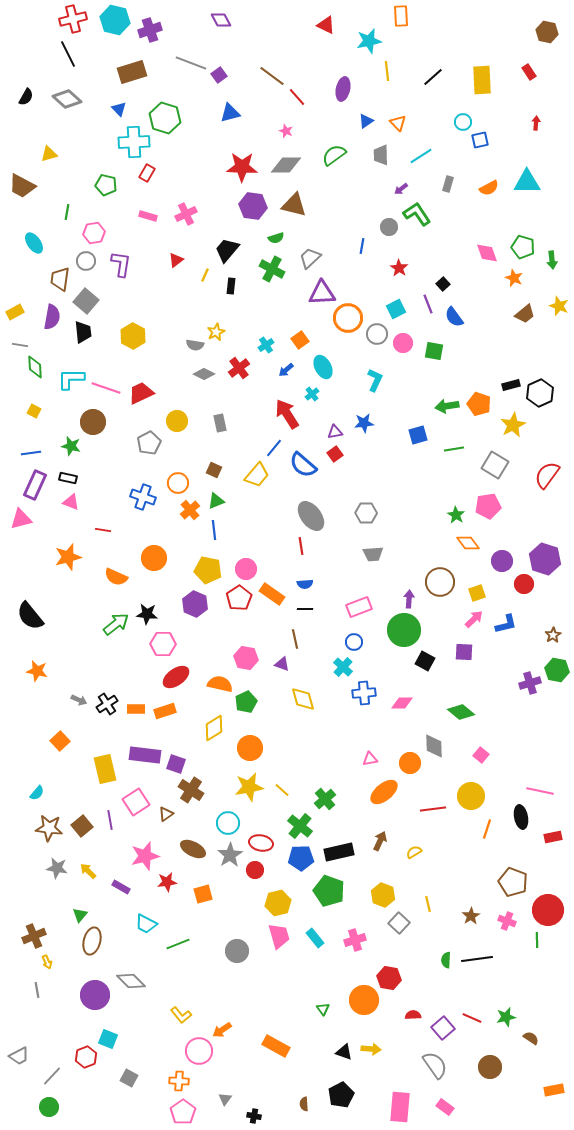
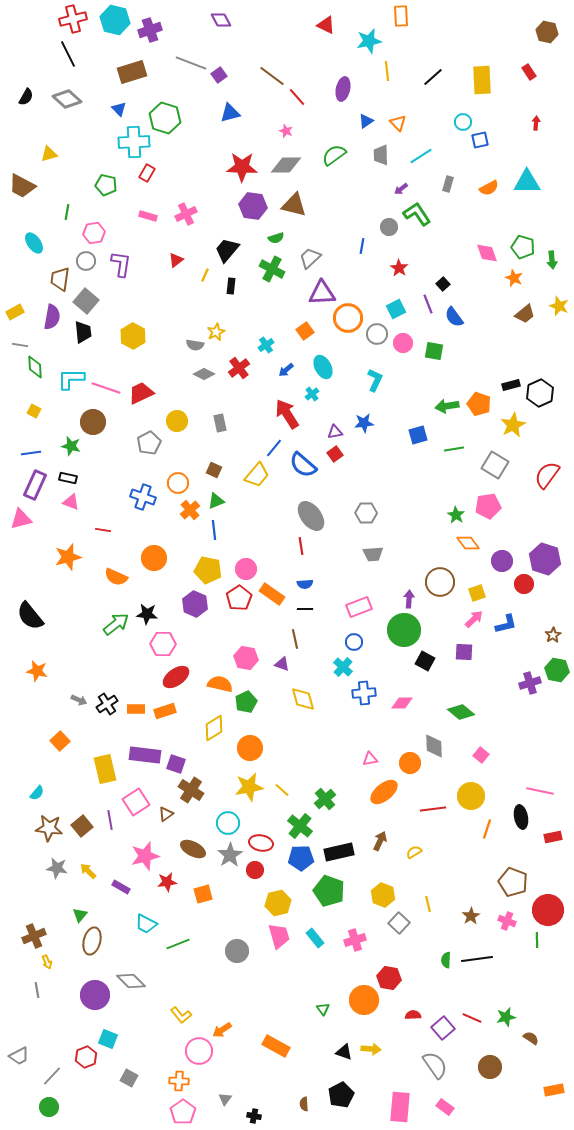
orange square at (300, 340): moved 5 px right, 9 px up
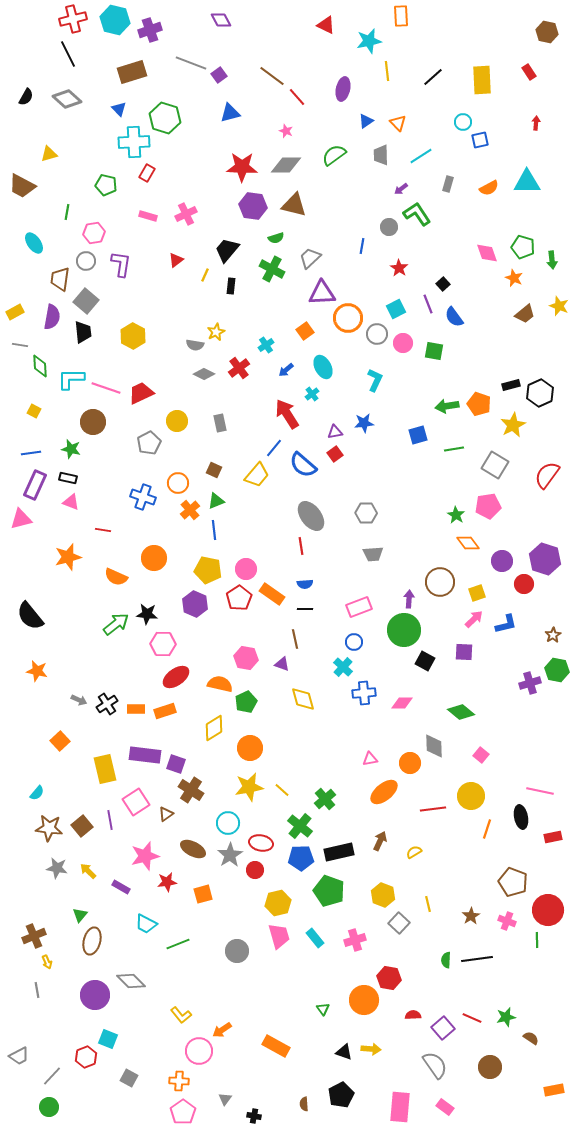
green diamond at (35, 367): moved 5 px right, 1 px up
green star at (71, 446): moved 3 px down
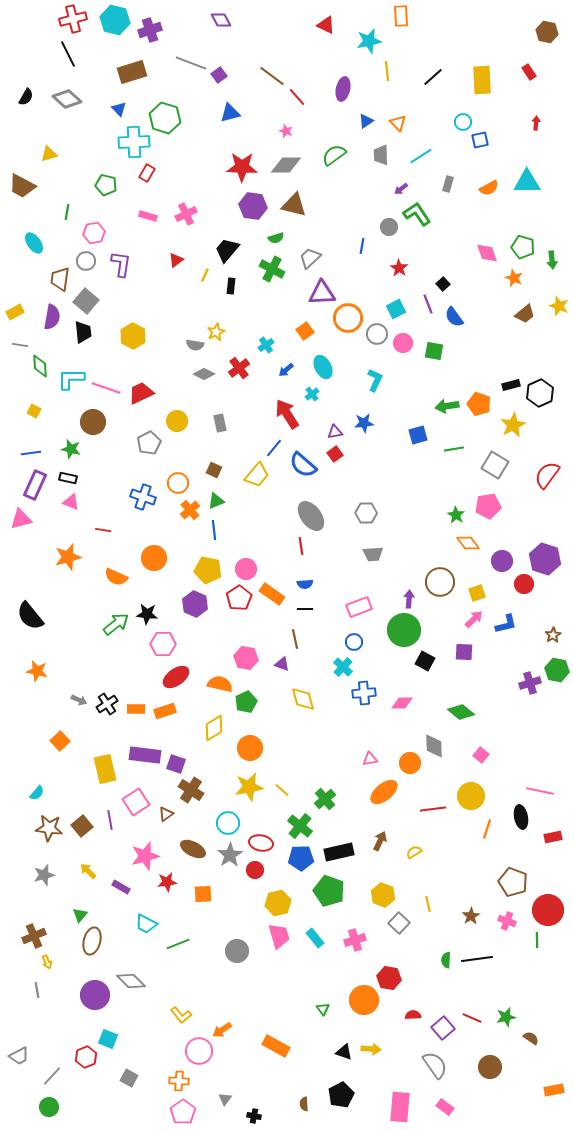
gray star at (57, 868): moved 13 px left, 7 px down; rotated 25 degrees counterclockwise
orange square at (203, 894): rotated 12 degrees clockwise
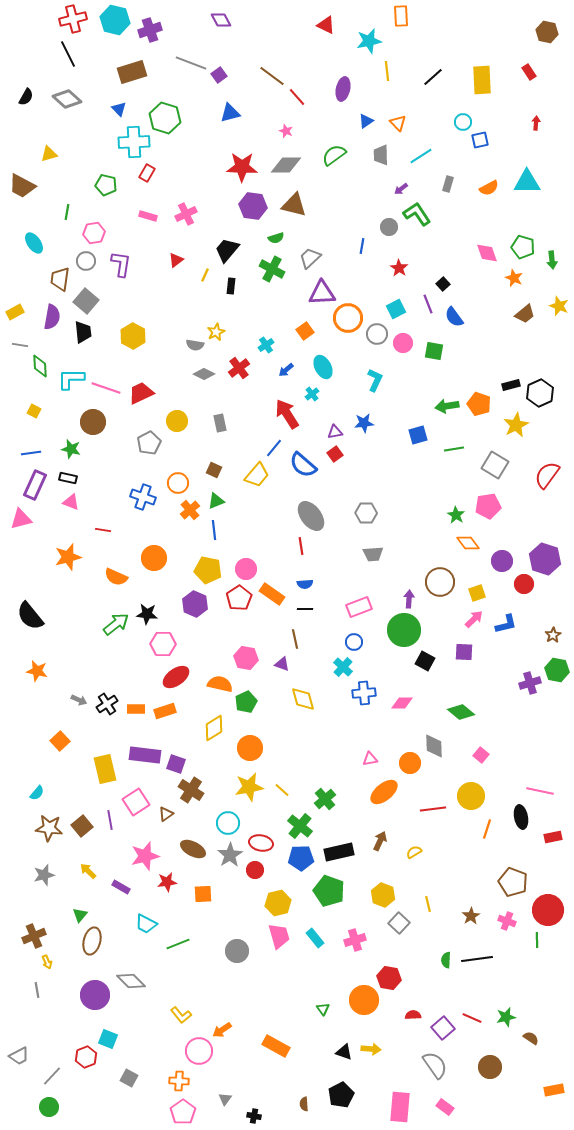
yellow star at (513, 425): moved 3 px right
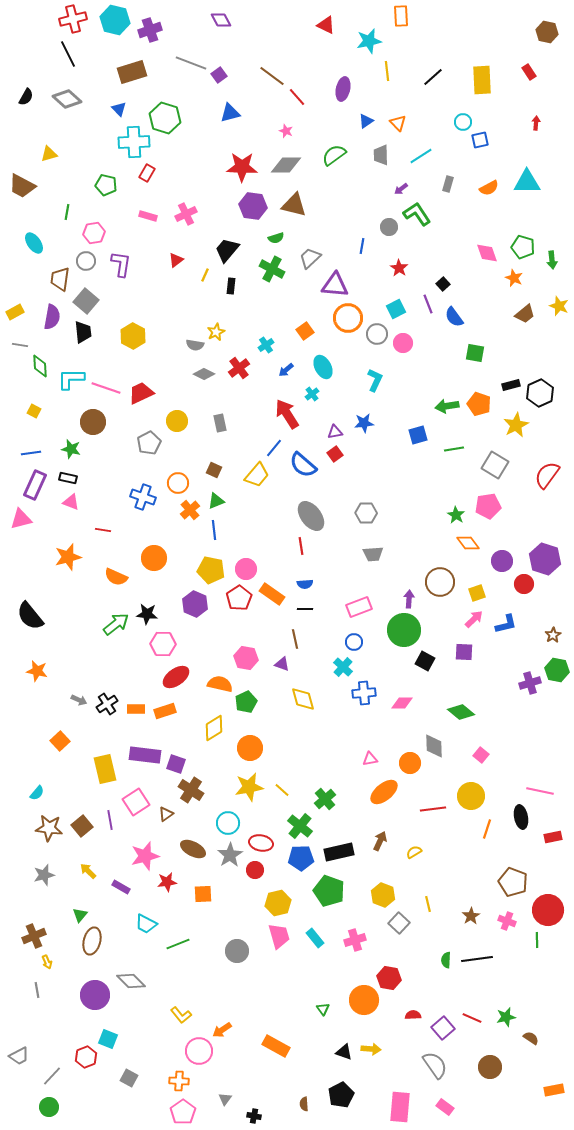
purple triangle at (322, 293): moved 13 px right, 8 px up; rotated 8 degrees clockwise
green square at (434, 351): moved 41 px right, 2 px down
yellow pentagon at (208, 570): moved 3 px right
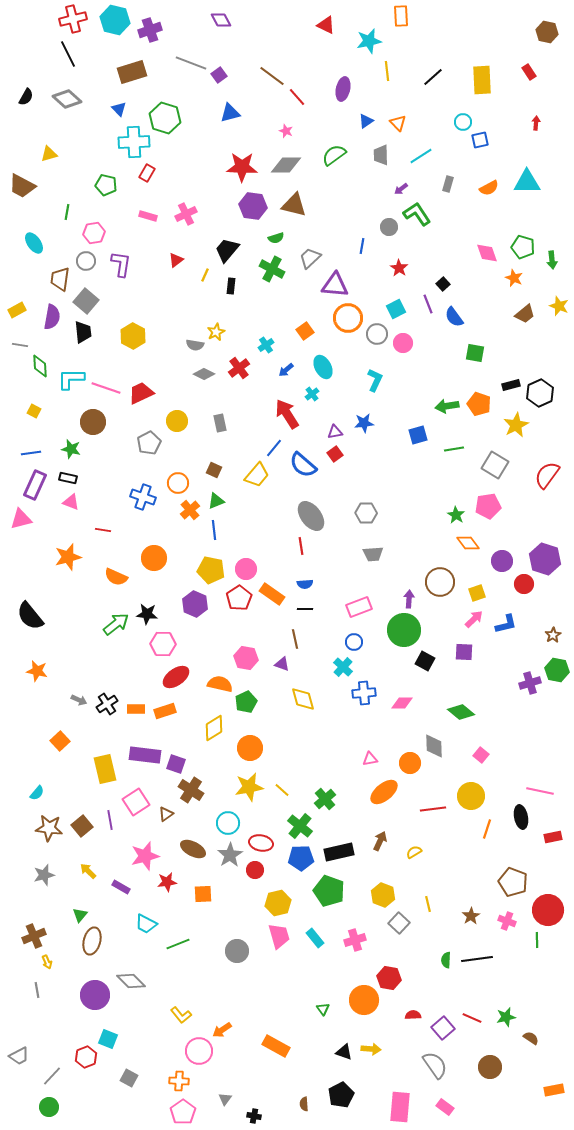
yellow rectangle at (15, 312): moved 2 px right, 2 px up
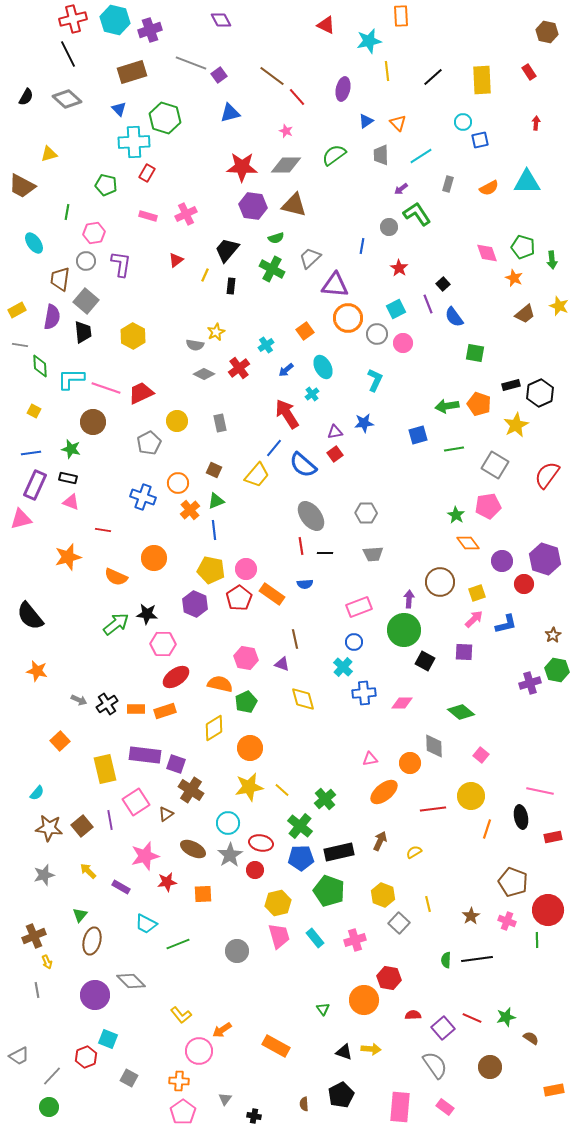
black line at (305, 609): moved 20 px right, 56 px up
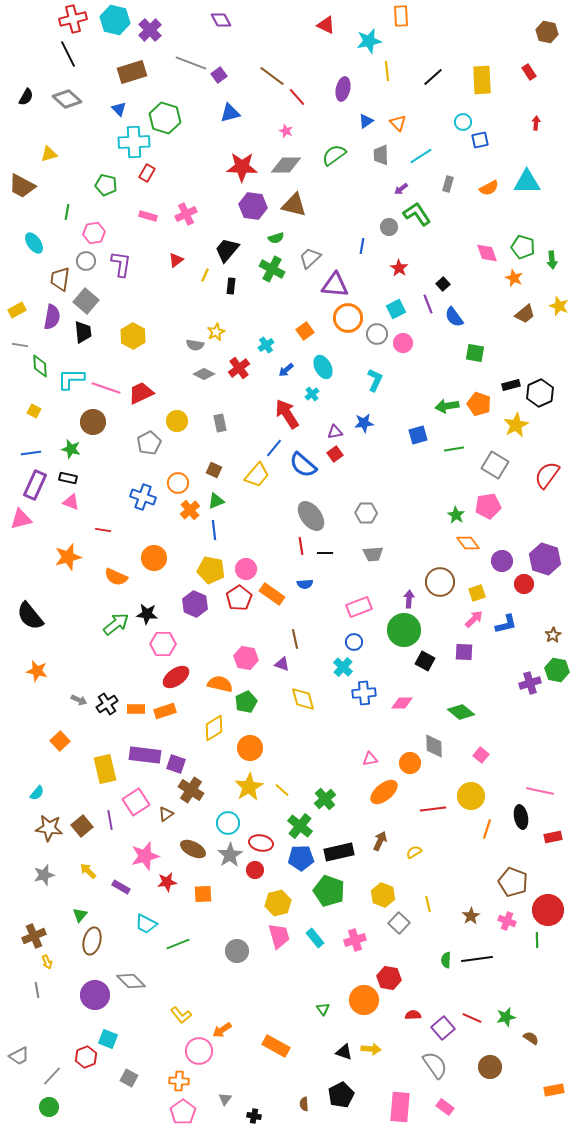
purple cross at (150, 30): rotated 25 degrees counterclockwise
yellow star at (249, 787): rotated 20 degrees counterclockwise
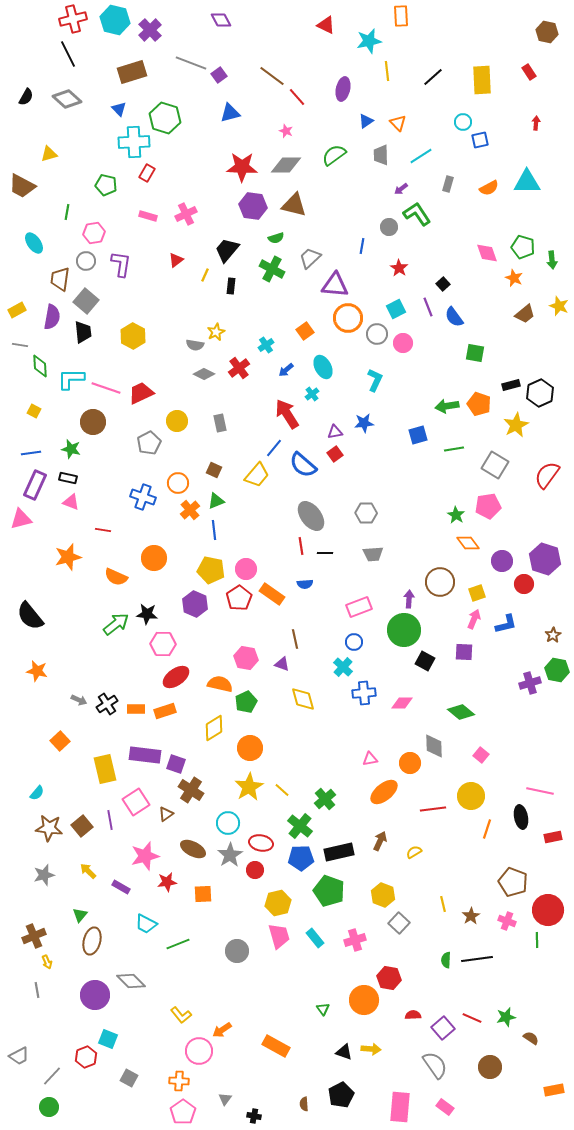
purple line at (428, 304): moved 3 px down
pink arrow at (474, 619): rotated 24 degrees counterclockwise
yellow line at (428, 904): moved 15 px right
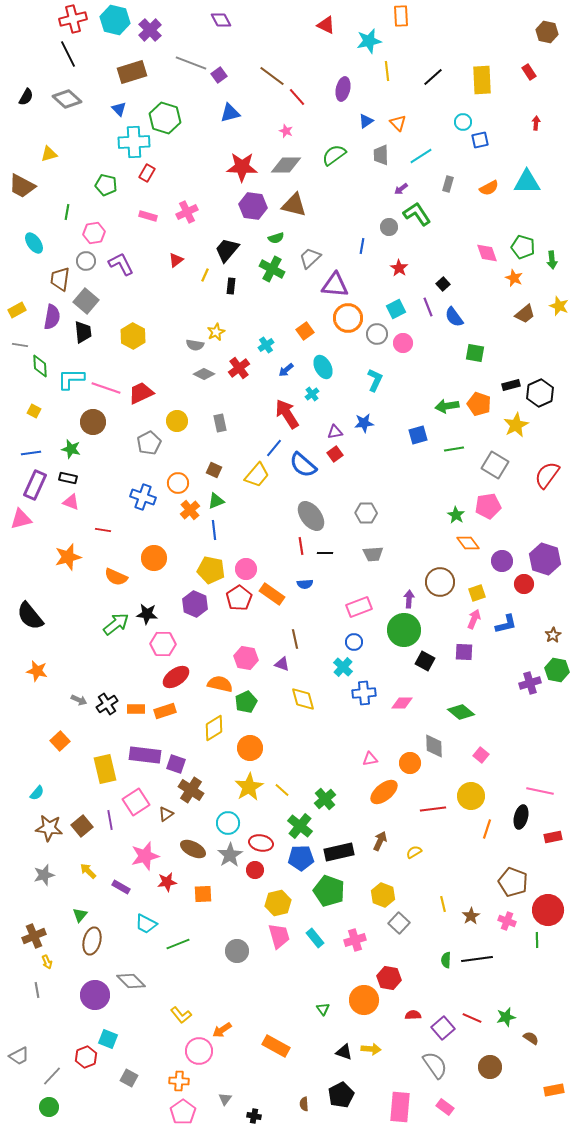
pink cross at (186, 214): moved 1 px right, 2 px up
purple L-shape at (121, 264): rotated 36 degrees counterclockwise
black ellipse at (521, 817): rotated 25 degrees clockwise
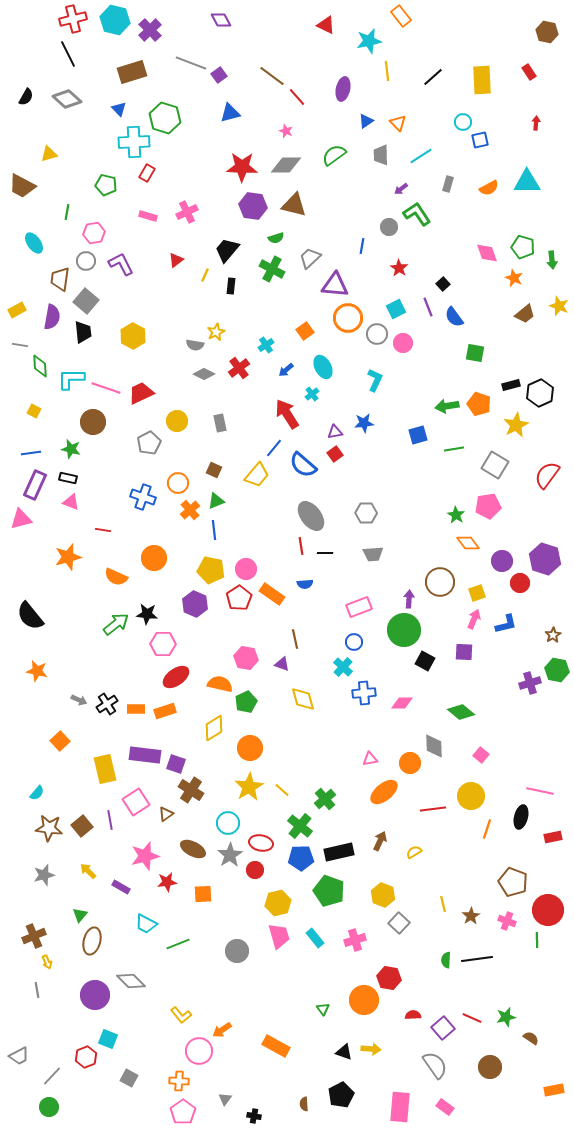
orange rectangle at (401, 16): rotated 35 degrees counterclockwise
red circle at (524, 584): moved 4 px left, 1 px up
